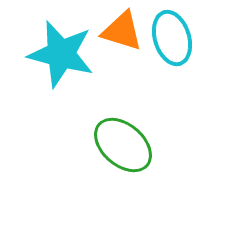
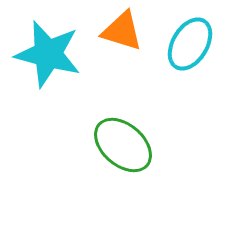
cyan ellipse: moved 18 px right, 6 px down; rotated 48 degrees clockwise
cyan star: moved 13 px left
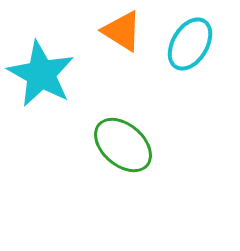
orange triangle: rotated 15 degrees clockwise
cyan star: moved 7 px left, 20 px down; rotated 14 degrees clockwise
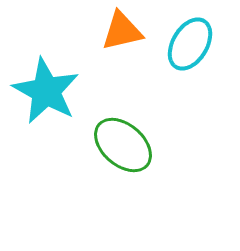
orange triangle: rotated 45 degrees counterclockwise
cyan star: moved 5 px right, 17 px down
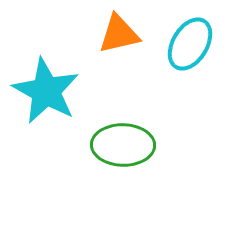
orange triangle: moved 3 px left, 3 px down
green ellipse: rotated 40 degrees counterclockwise
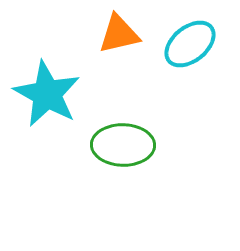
cyan ellipse: rotated 20 degrees clockwise
cyan star: moved 1 px right, 3 px down
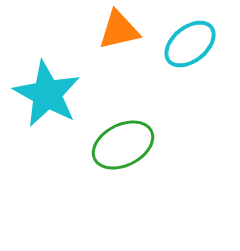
orange triangle: moved 4 px up
green ellipse: rotated 28 degrees counterclockwise
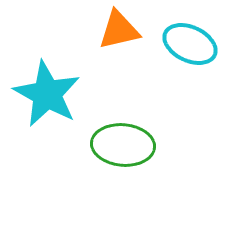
cyan ellipse: rotated 64 degrees clockwise
green ellipse: rotated 32 degrees clockwise
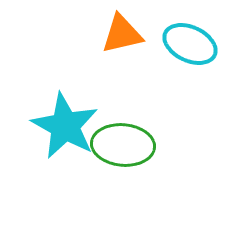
orange triangle: moved 3 px right, 4 px down
cyan star: moved 18 px right, 32 px down
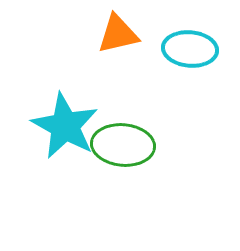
orange triangle: moved 4 px left
cyan ellipse: moved 5 px down; rotated 20 degrees counterclockwise
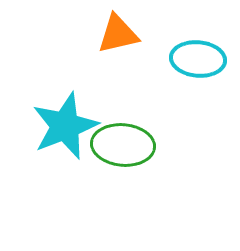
cyan ellipse: moved 8 px right, 10 px down
cyan star: rotated 22 degrees clockwise
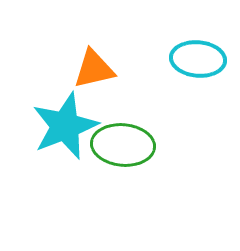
orange triangle: moved 24 px left, 35 px down
